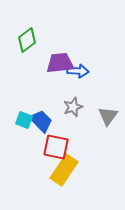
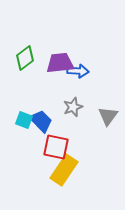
green diamond: moved 2 px left, 18 px down
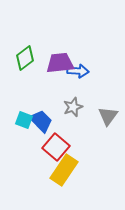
red square: rotated 28 degrees clockwise
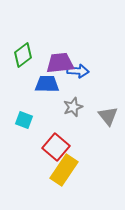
green diamond: moved 2 px left, 3 px up
gray triangle: rotated 15 degrees counterclockwise
blue trapezoid: moved 6 px right, 37 px up; rotated 45 degrees counterclockwise
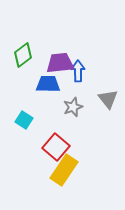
blue arrow: rotated 95 degrees counterclockwise
blue trapezoid: moved 1 px right
gray triangle: moved 17 px up
cyan square: rotated 12 degrees clockwise
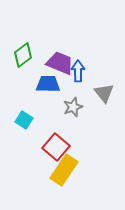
purple trapezoid: rotated 28 degrees clockwise
gray triangle: moved 4 px left, 6 px up
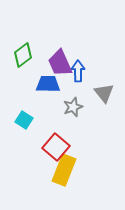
purple trapezoid: rotated 136 degrees counterclockwise
yellow rectangle: rotated 12 degrees counterclockwise
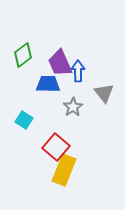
gray star: rotated 12 degrees counterclockwise
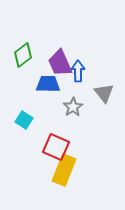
red square: rotated 16 degrees counterclockwise
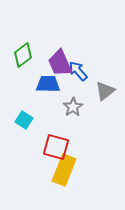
blue arrow: rotated 40 degrees counterclockwise
gray triangle: moved 1 px right, 2 px up; rotated 30 degrees clockwise
red square: rotated 8 degrees counterclockwise
